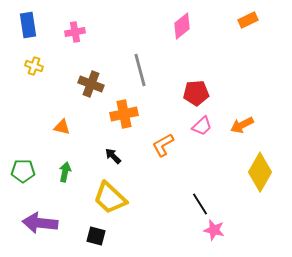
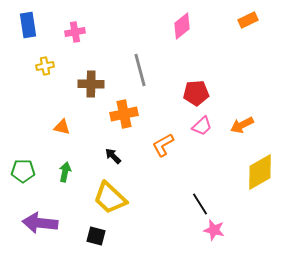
yellow cross: moved 11 px right; rotated 30 degrees counterclockwise
brown cross: rotated 20 degrees counterclockwise
yellow diamond: rotated 30 degrees clockwise
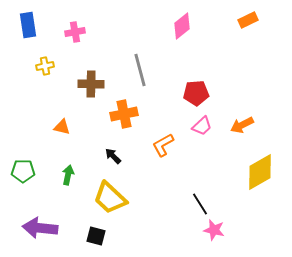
green arrow: moved 3 px right, 3 px down
purple arrow: moved 5 px down
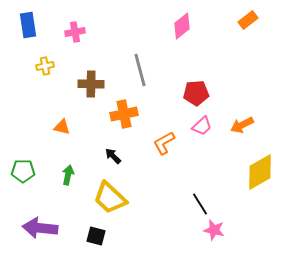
orange rectangle: rotated 12 degrees counterclockwise
orange L-shape: moved 1 px right, 2 px up
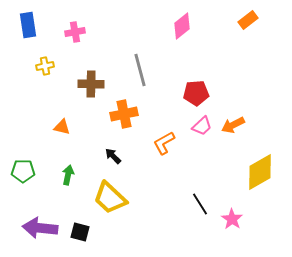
orange arrow: moved 9 px left
pink star: moved 18 px right, 11 px up; rotated 20 degrees clockwise
black square: moved 16 px left, 4 px up
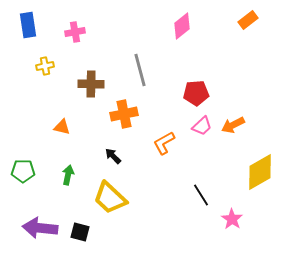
black line: moved 1 px right, 9 px up
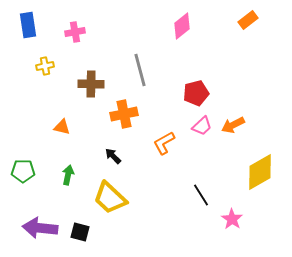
red pentagon: rotated 10 degrees counterclockwise
